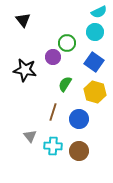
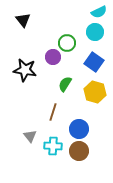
blue circle: moved 10 px down
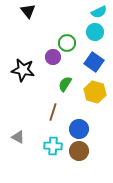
black triangle: moved 5 px right, 9 px up
black star: moved 2 px left
gray triangle: moved 12 px left, 1 px down; rotated 24 degrees counterclockwise
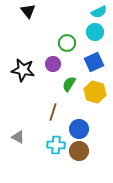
purple circle: moved 7 px down
blue square: rotated 30 degrees clockwise
green semicircle: moved 4 px right
cyan cross: moved 3 px right, 1 px up
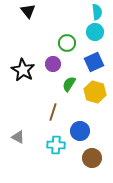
cyan semicircle: moved 2 px left; rotated 70 degrees counterclockwise
black star: rotated 20 degrees clockwise
blue circle: moved 1 px right, 2 px down
brown circle: moved 13 px right, 7 px down
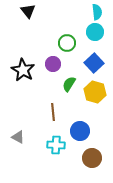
blue square: moved 1 px down; rotated 18 degrees counterclockwise
brown line: rotated 24 degrees counterclockwise
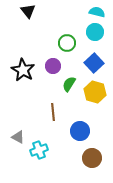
cyan semicircle: rotated 70 degrees counterclockwise
purple circle: moved 2 px down
cyan cross: moved 17 px left, 5 px down; rotated 24 degrees counterclockwise
